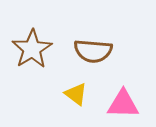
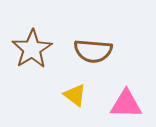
yellow triangle: moved 1 px left, 1 px down
pink triangle: moved 3 px right
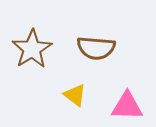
brown semicircle: moved 3 px right, 3 px up
pink triangle: moved 1 px right, 2 px down
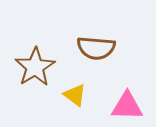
brown star: moved 3 px right, 18 px down
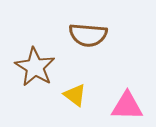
brown semicircle: moved 8 px left, 13 px up
brown star: rotated 9 degrees counterclockwise
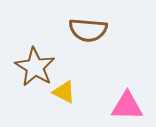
brown semicircle: moved 5 px up
yellow triangle: moved 11 px left, 3 px up; rotated 10 degrees counterclockwise
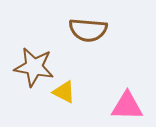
brown star: moved 1 px left; rotated 21 degrees counterclockwise
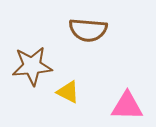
brown star: moved 2 px left, 1 px up; rotated 15 degrees counterclockwise
yellow triangle: moved 4 px right
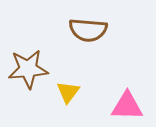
brown star: moved 4 px left, 3 px down
yellow triangle: rotated 40 degrees clockwise
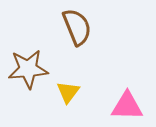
brown semicircle: moved 11 px left, 3 px up; rotated 117 degrees counterclockwise
